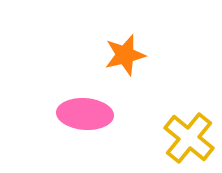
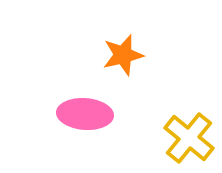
orange star: moved 2 px left
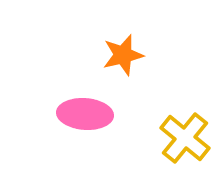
yellow cross: moved 4 px left
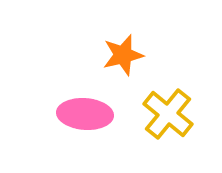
yellow cross: moved 17 px left, 24 px up
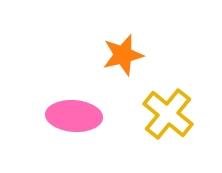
pink ellipse: moved 11 px left, 2 px down
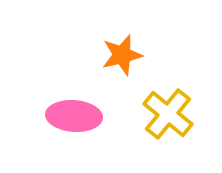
orange star: moved 1 px left
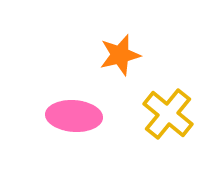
orange star: moved 2 px left
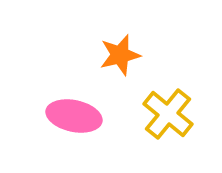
pink ellipse: rotated 8 degrees clockwise
